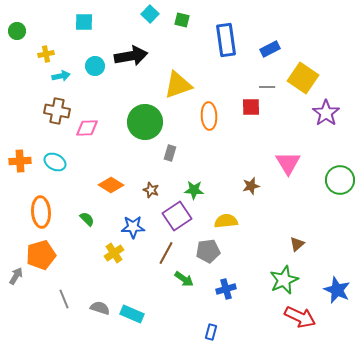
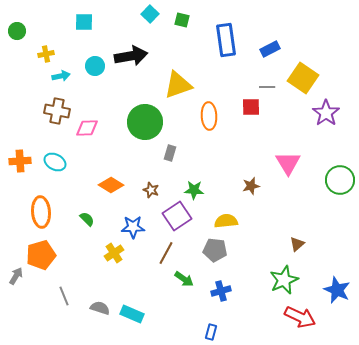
gray pentagon at (208, 251): moved 7 px right, 1 px up; rotated 15 degrees clockwise
blue cross at (226, 289): moved 5 px left, 2 px down
gray line at (64, 299): moved 3 px up
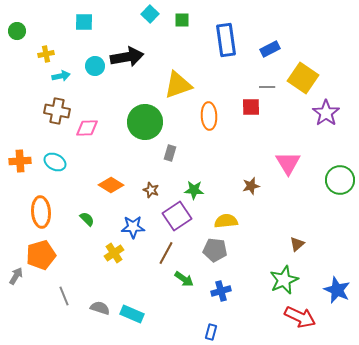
green square at (182, 20): rotated 14 degrees counterclockwise
black arrow at (131, 56): moved 4 px left, 1 px down
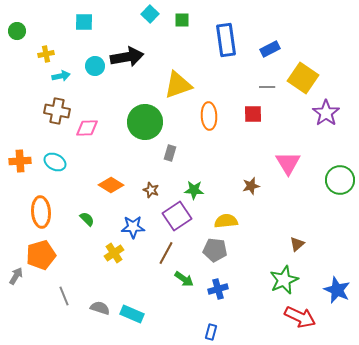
red square at (251, 107): moved 2 px right, 7 px down
blue cross at (221, 291): moved 3 px left, 2 px up
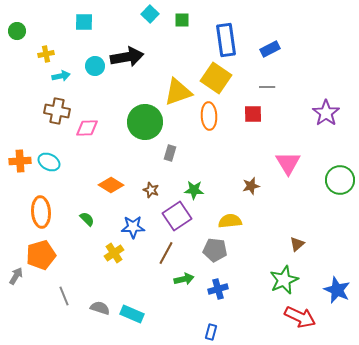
yellow square at (303, 78): moved 87 px left
yellow triangle at (178, 85): moved 7 px down
cyan ellipse at (55, 162): moved 6 px left
yellow semicircle at (226, 221): moved 4 px right
green arrow at (184, 279): rotated 48 degrees counterclockwise
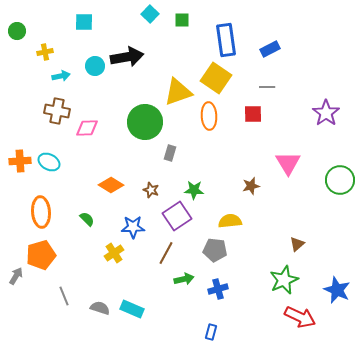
yellow cross at (46, 54): moved 1 px left, 2 px up
cyan rectangle at (132, 314): moved 5 px up
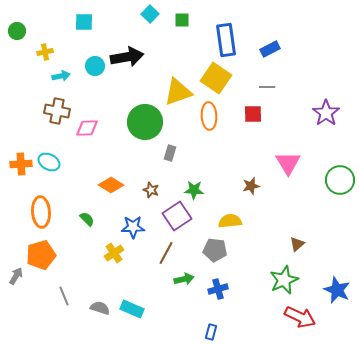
orange cross at (20, 161): moved 1 px right, 3 px down
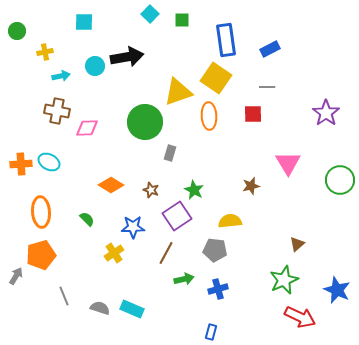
green star at (194, 190): rotated 24 degrees clockwise
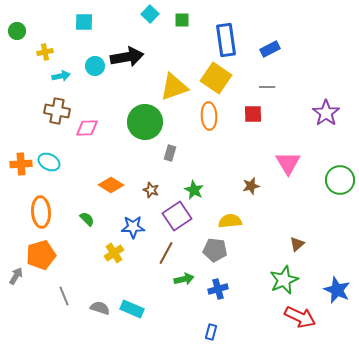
yellow triangle at (178, 92): moved 4 px left, 5 px up
